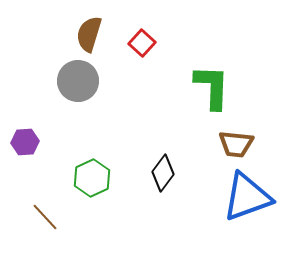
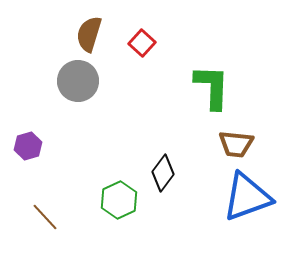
purple hexagon: moved 3 px right, 4 px down; rotated 12 degrees counterclockwise
green hexagon: moved 27 px right, 22 px down
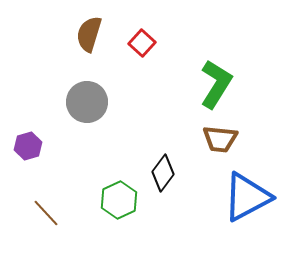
gray circle: moved 9 px right, 21 px down
green L-shape: moved 4 px right, 3 px up; rotated 30 degrees clockwise
brown trapezoid: moved 16 px left, 5 px up
blue triangle: rotated 8 degrees counterclockwise
brown line: moved 1 px right, 4 px up
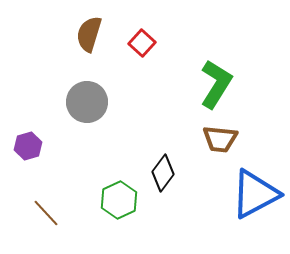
blue triangle: moved 8 px right, 3 px up
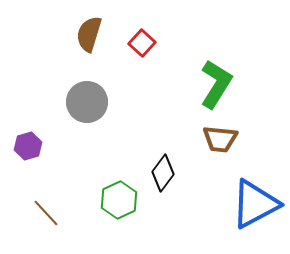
blue triangle: moved 10 px down
